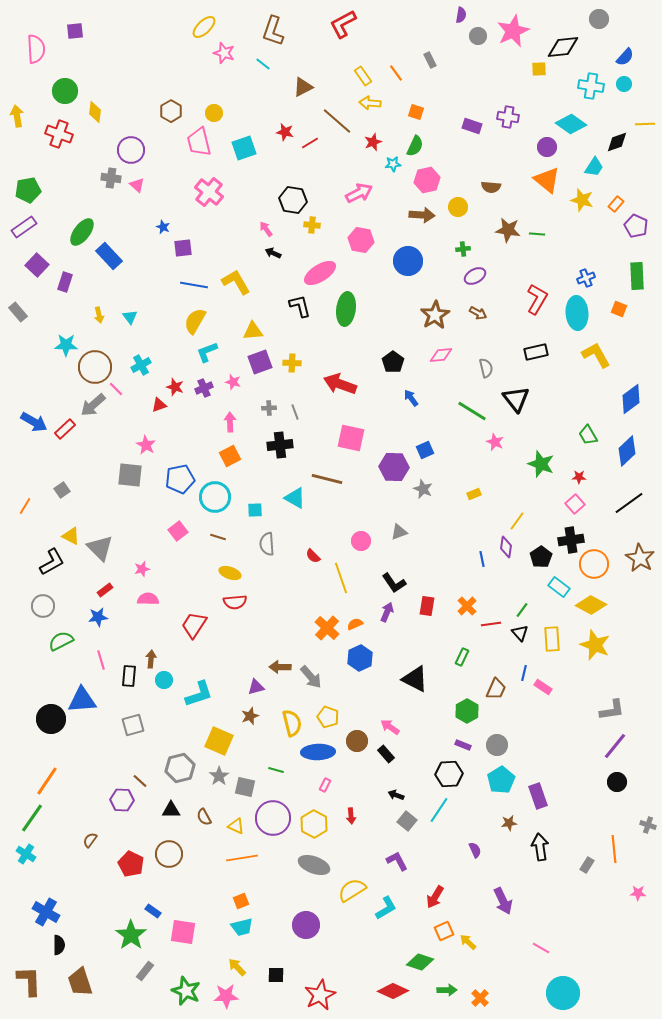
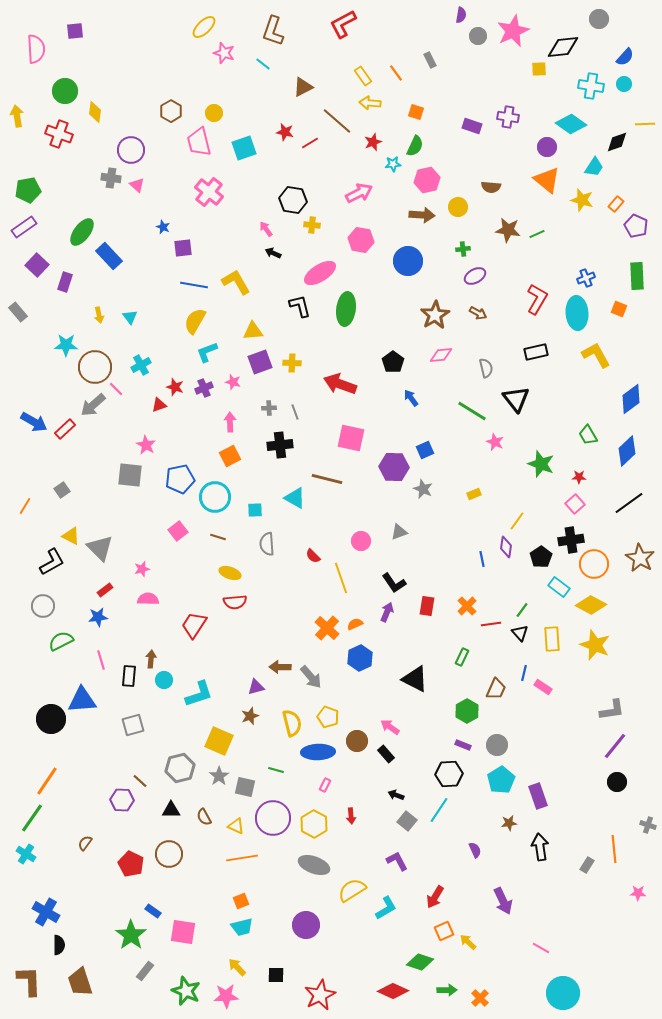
green line at (537, 234): rotated 28 degrees counterclockwise
brown semicircle at (90, 840): moved 5 px left, 3 px down
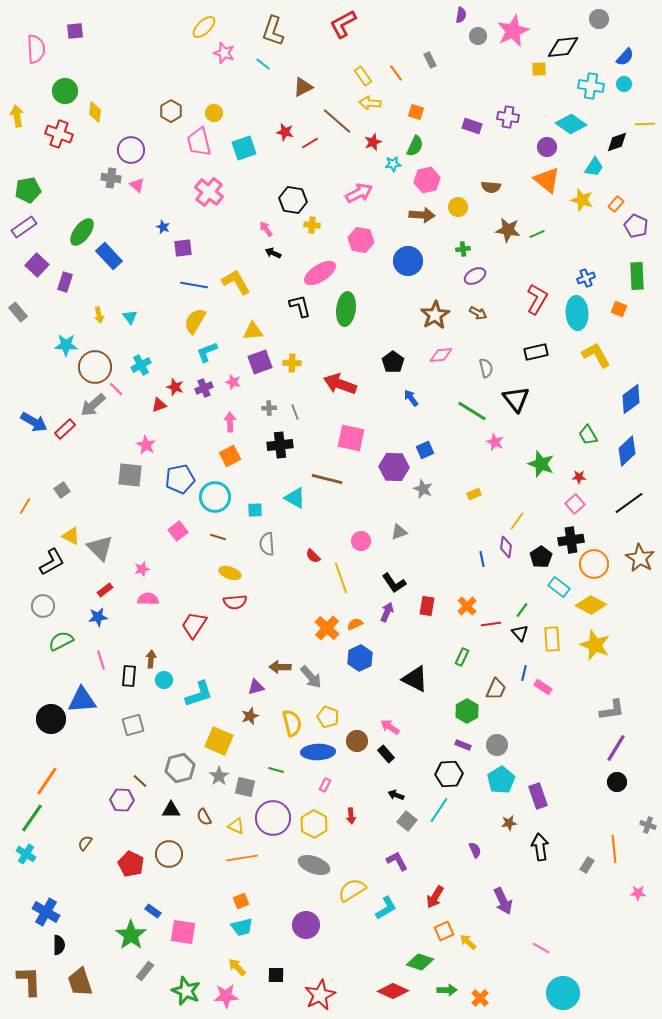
purple line at (615, 746): moved 1 px right, 2 px down; rotated 8 degrees counterclockwise
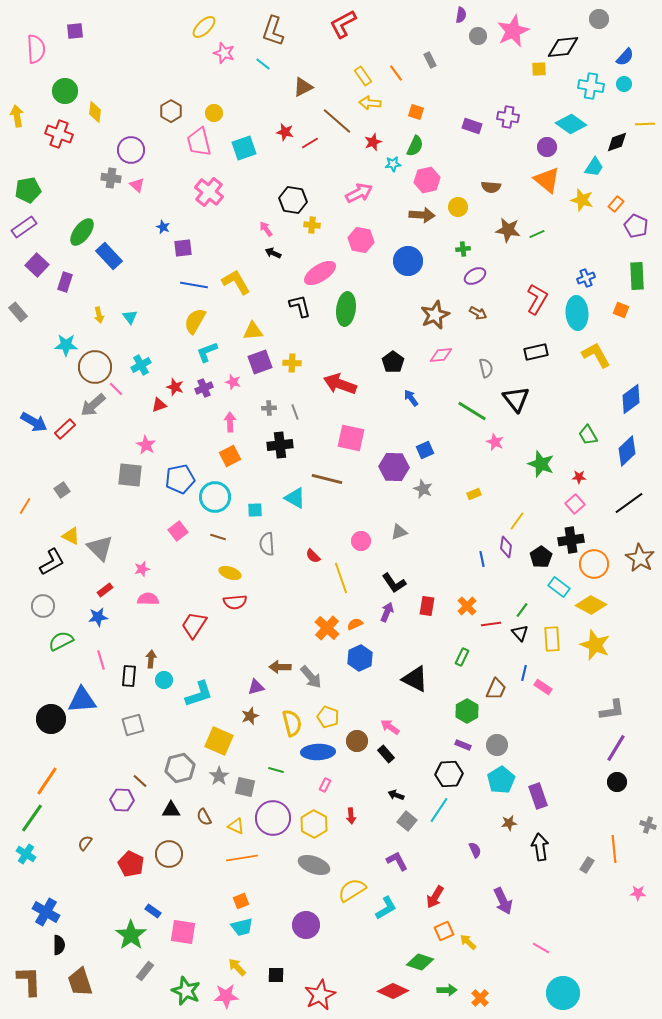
orange square at (619, 309): moved 2 px right, 1 px down
brown star at (435, 315): rotated 8 degrees clockwise
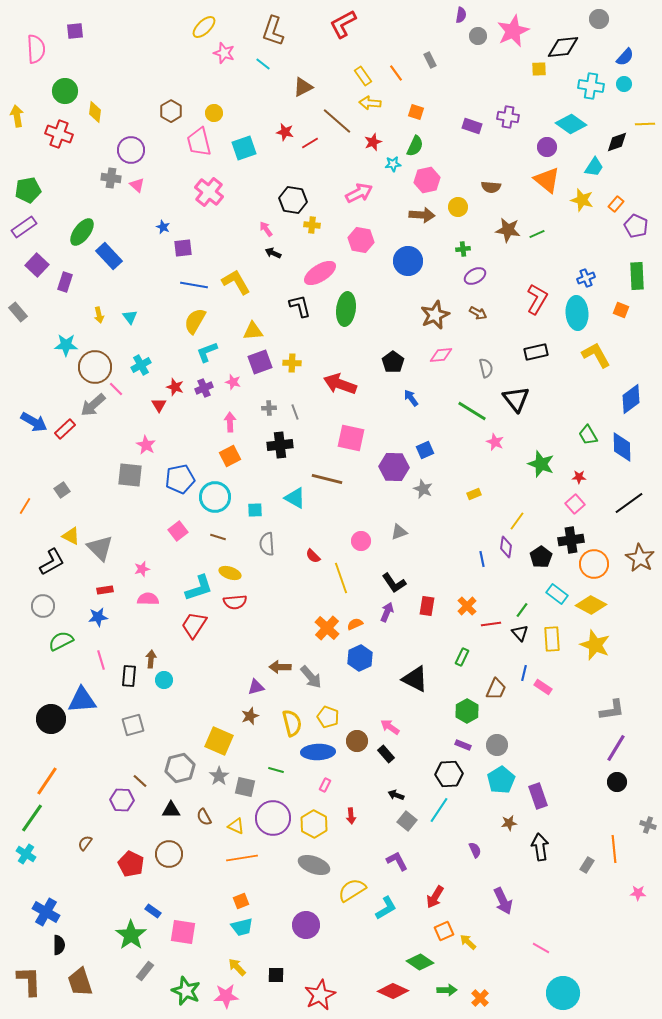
red triangle at (159, 405): rotated 42 degrees counterclockwise
blue diamond at (627, 451): moved 5 px left, 4 px up; rotated 48 degrees counterclockwise
cyan rectangle at (559, 587): moved 2 px left, 7 px down
red rectangle at (105, 590): rotated 28 degrees clockwise
cyan L-shape at (199, 694): moved 106 px up
green diamond at (420, 962): rotated 16 degrees clockwise
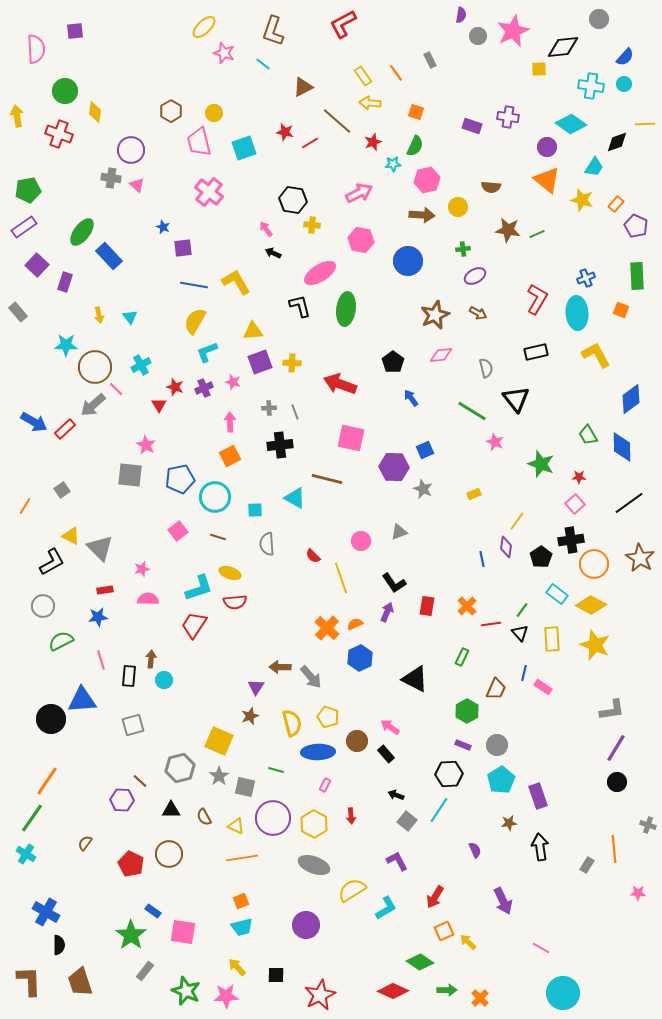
purple triangle at (256, 687): rotated 42 degrees counterclockwise
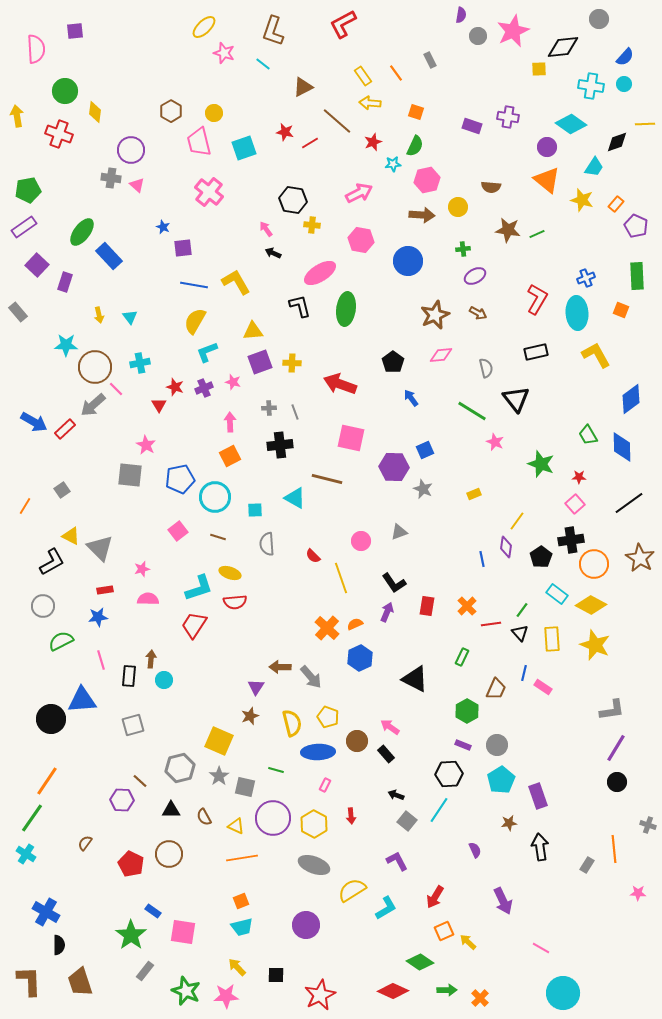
cyan cross at (141, 365): moved 1 px left, 2 px up; rotated 18 degrees clockwise
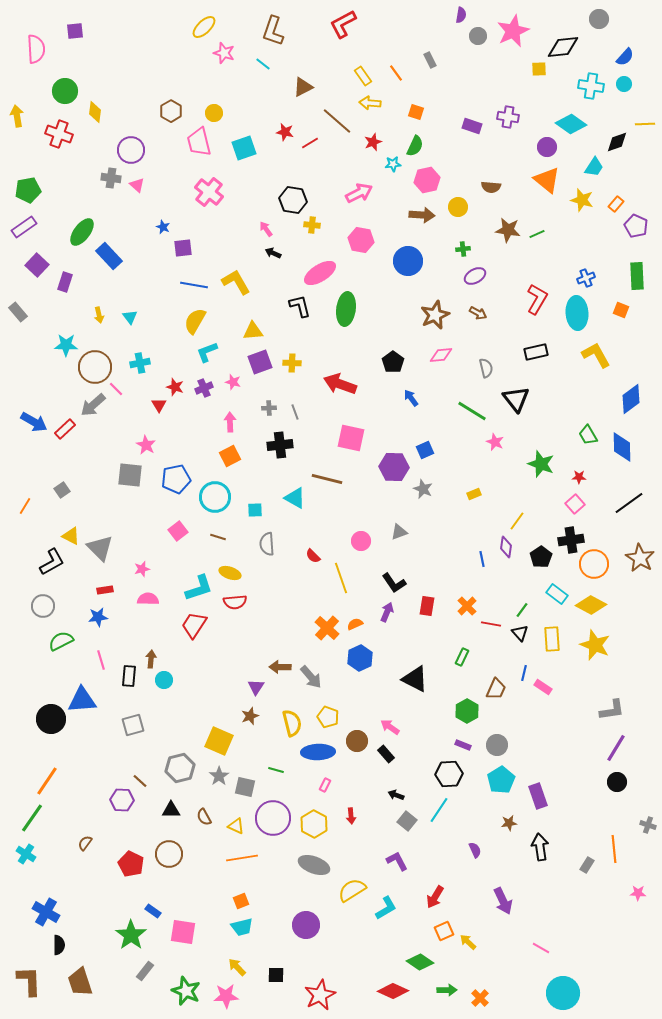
blue pentagon at (180, 479): moved 4 px left
red line at (491, 624): rotated 18 degrees clockwise
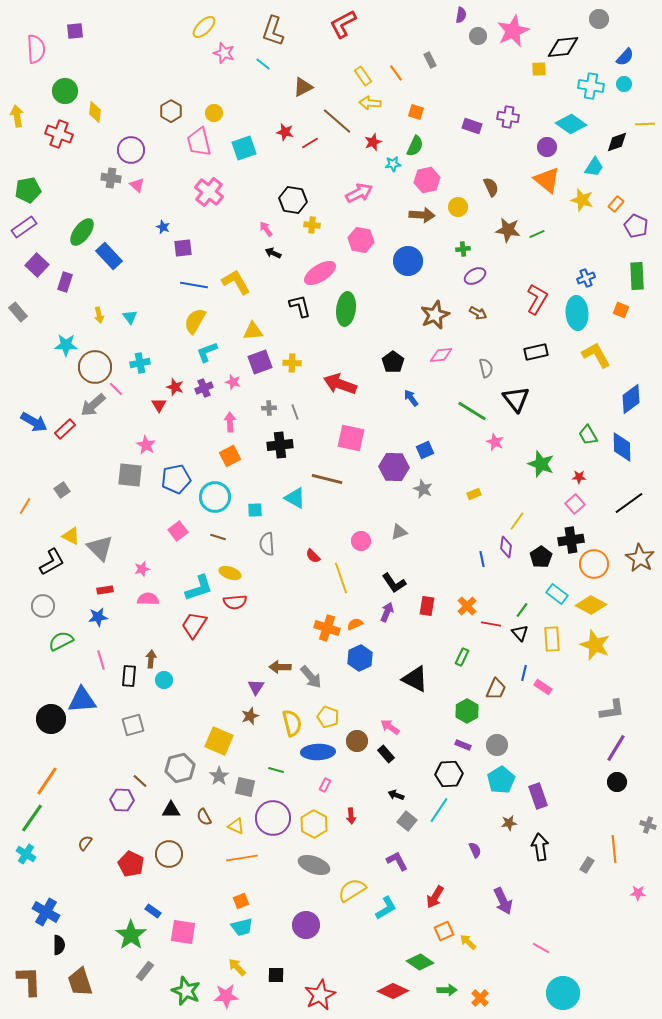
brown semicircle at (491, 187): rotated 120 degrees counterclockwise
orange cross at (327, 628): rotated 25 degrees counterclockwise
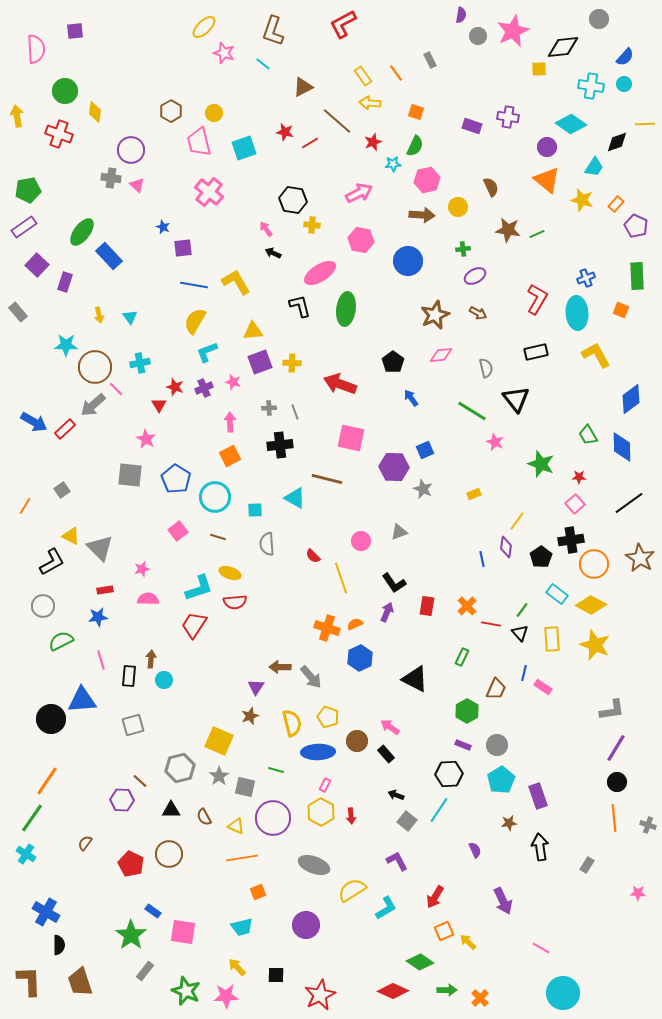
pink star at (146, 445): moved 6 px up
blue pentagon at (176, 479): rotated 28 degrees counterclockwise
yellow hexagon at (314, 824): moved 7 px right, 12 px up
orange line at (614, 849): moved 31 px up
orange square at (241, 901): moved 17 px right, 9 px up
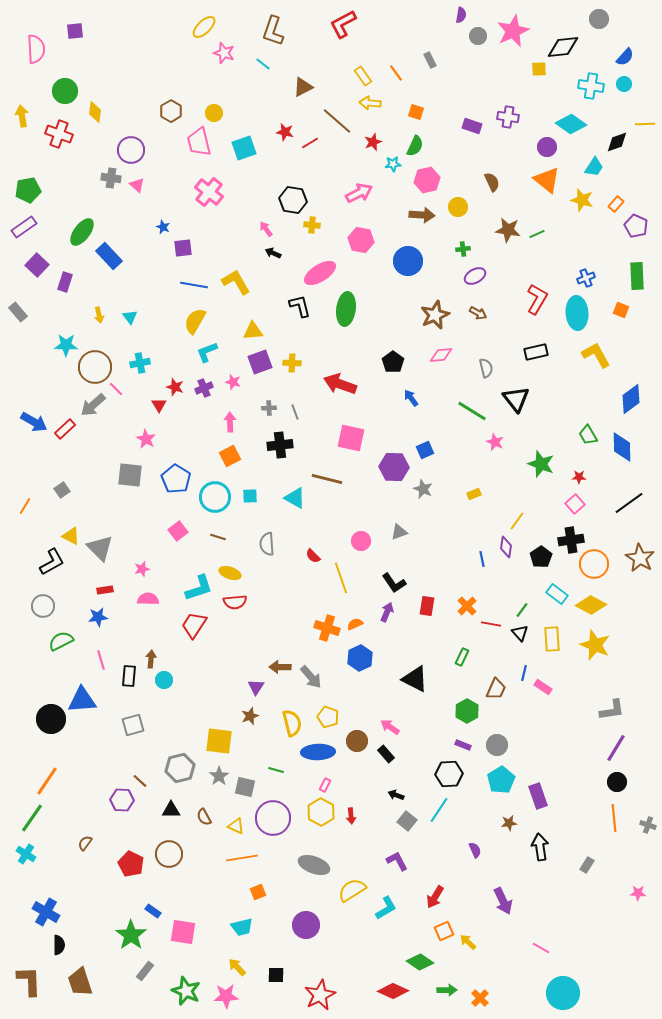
yellow arrow at (17, 116): moved 5 px right
brown semicircle at (491, 187): moved 1 px right, 5 px up
cyan square at (255, 510): moved 5 px left, 14 px up
yellow square at (219, 741): rotated 16 degrees counterclockwise
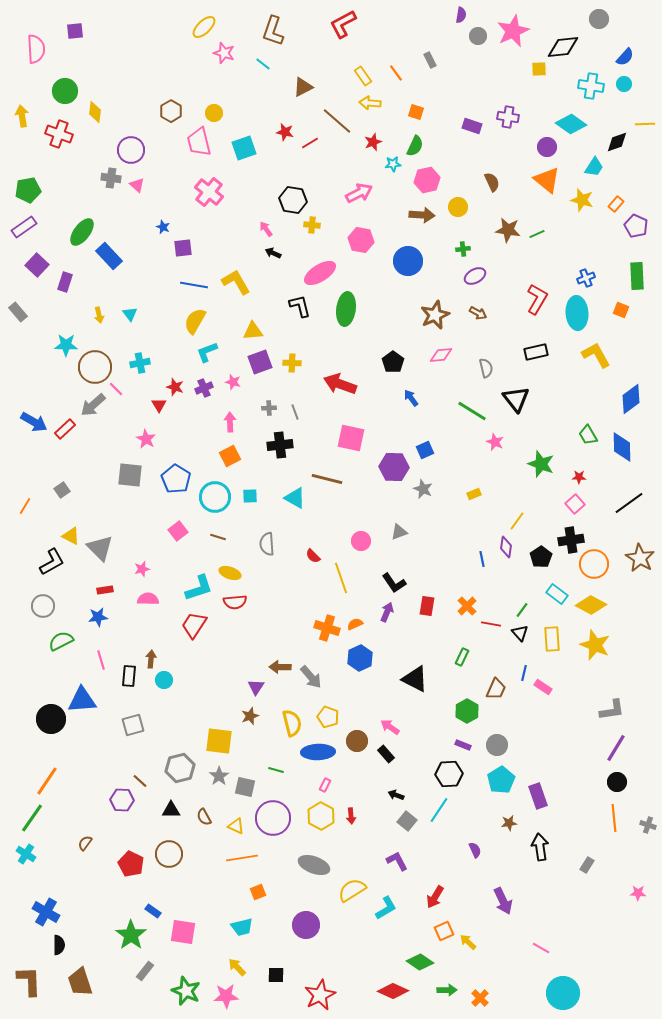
cyan triangle at (130, 317): moved 3 px up
yellow hexagon at (321, 812): moved 4 px down
